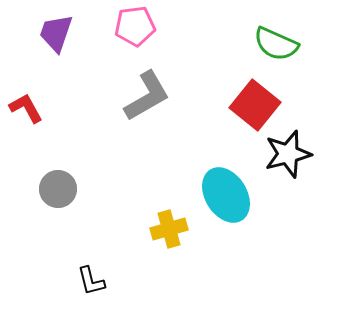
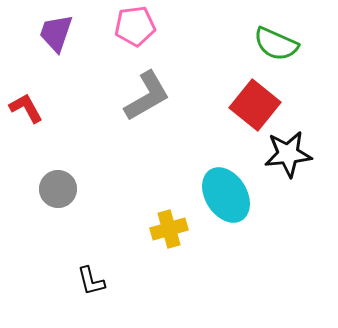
black star: rotated 9 degrees clockwise
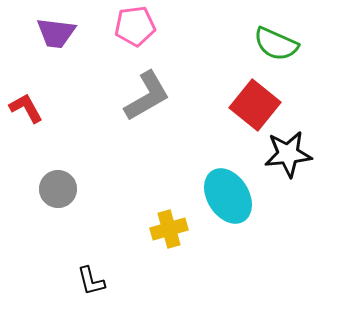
purple trapezoid: rotated 102 degrees counterclockwise
cyan ellipse: moved 2 px right, 1 px down
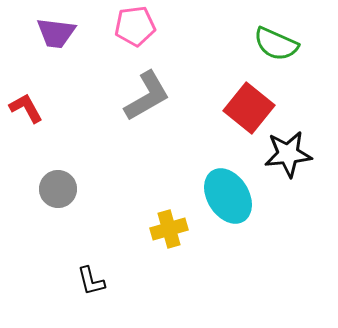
red square: moved 6 px left, 3 px down
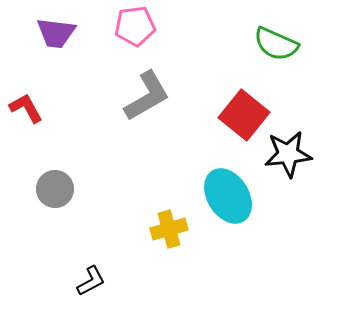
red square: moved 5 px left, 7 px down
gray circle: moved 3 px left
black L-shape: rotated 104 degrees counterclockwise
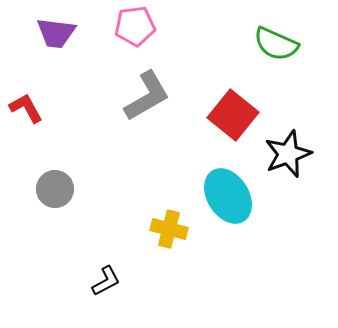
red square: moved 11 px left
black star: rotated 15 degrees counterclockwise
yellow cross: rotated 30 degrees clockwise
black L-shape: moved 15 px right
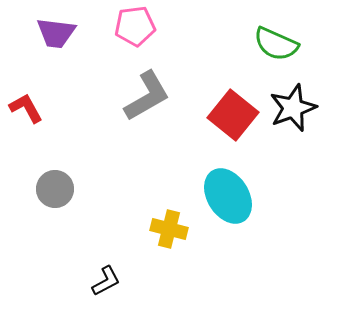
black star: moved 5 px right, 46 px up
